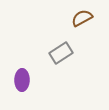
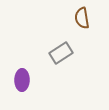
brown semicircle: rotated 70 degrees counterclockwise
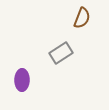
brown semicircle: rotated 150 degrees counterclockwise
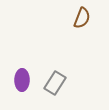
gray rectangle: moved 6 px left, 30 px down; rotated 25 degrees counterclockwise
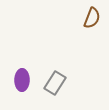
brown semicircle: moved 10 px right
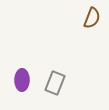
gray rectangle: rotated 10 degrees counterclockwise
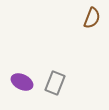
purple ellipse: moved 2 px down; rotated 65 degrees counterclockwise
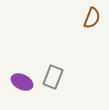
gray rectangle: moved 2 px left, 6 px up
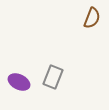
purple ellipse: moved 3 px left
